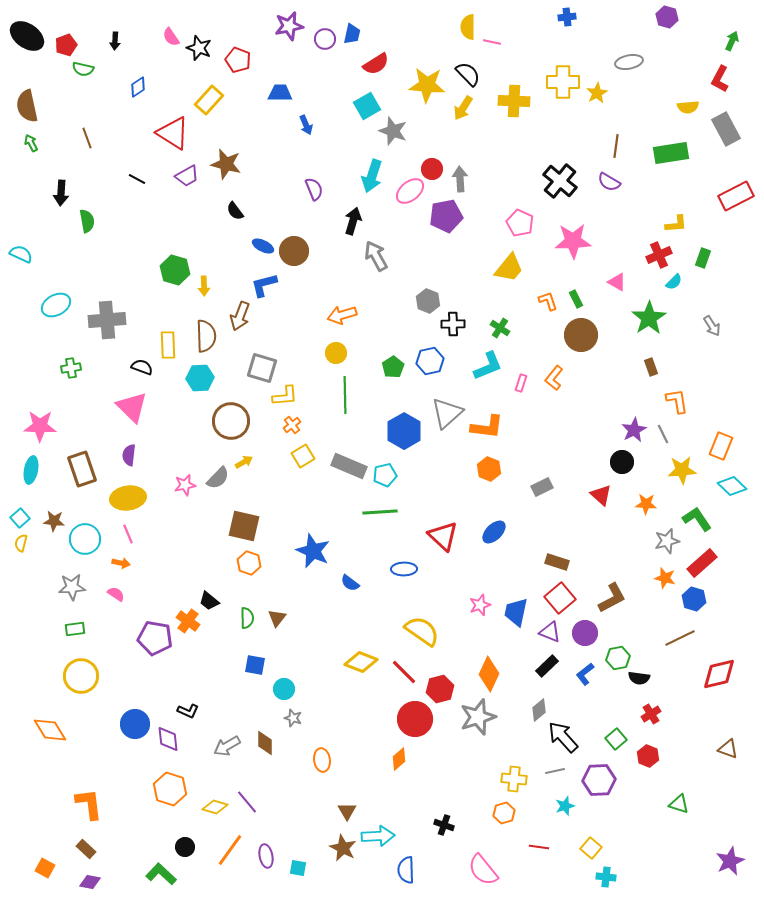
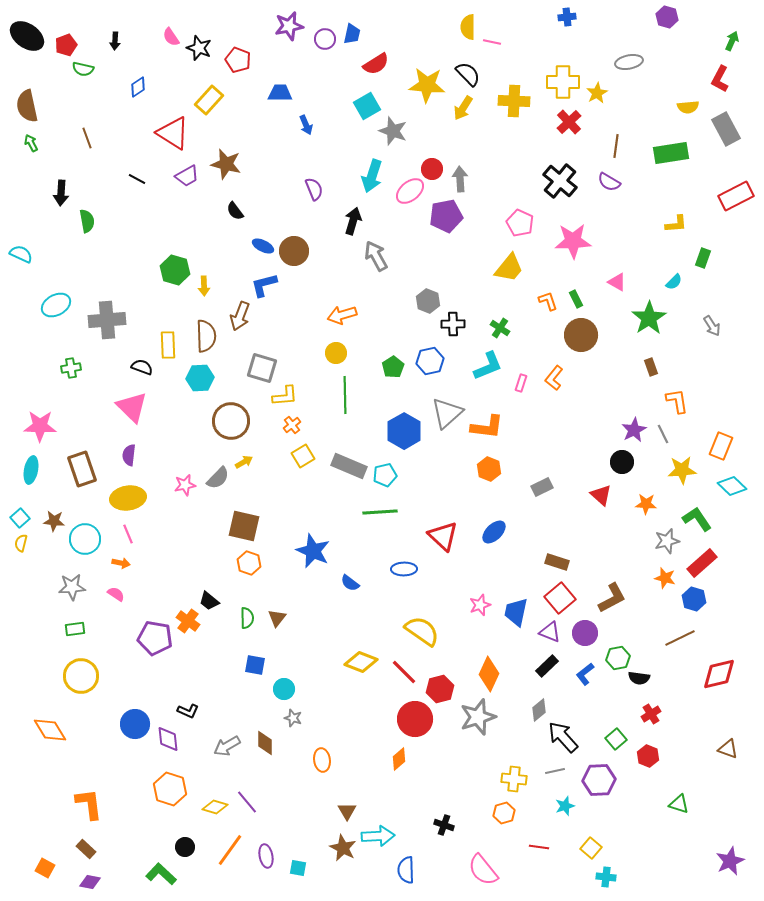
red cross at (659, 255): moved 90 px left, 133 px up; rotated 20 degrees counterclockwise
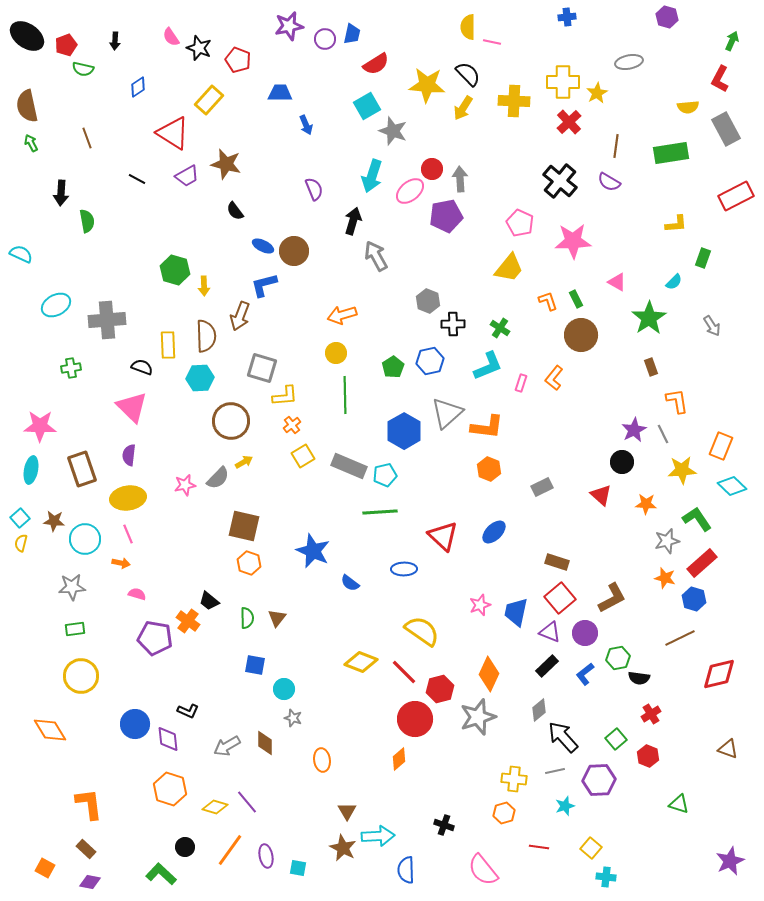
pink semicircle at (116, 594): moved 21 px right; rotated 18 degrees counterclockwise
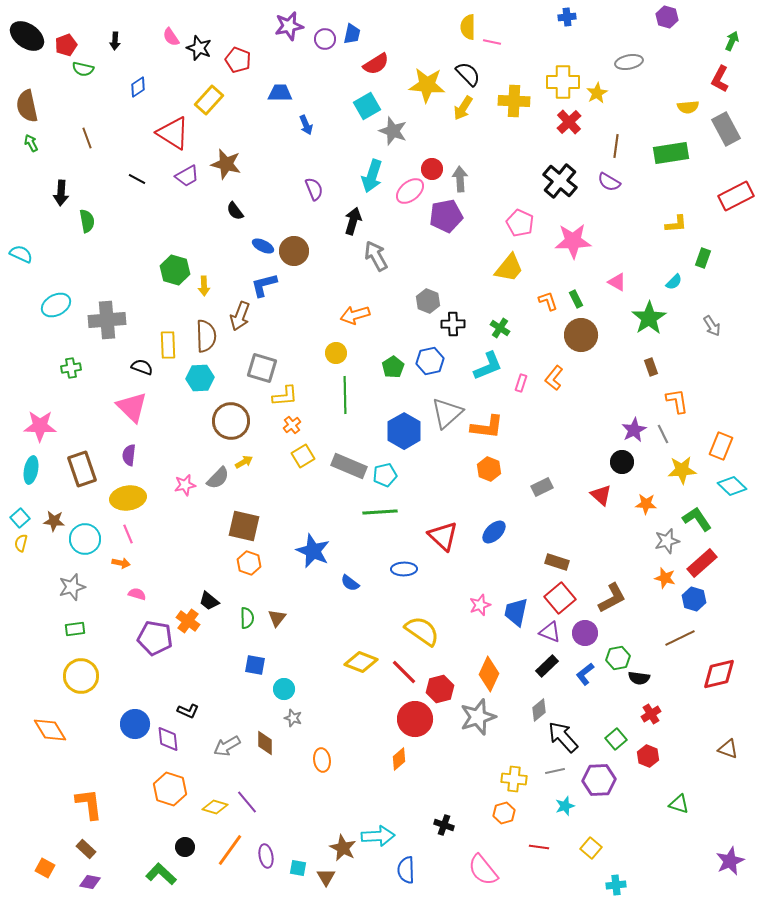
orange arrow at (342, 315): moved 13 px right
gray star at (72, 587): rotated 12 degrees counterclockwise
brown triangle at (347, 811): moved 21 px left, 66 px down
cyan cross at (606, 877): moved 10 px right, 8 px down; rotated 12 degrees counterclockwise
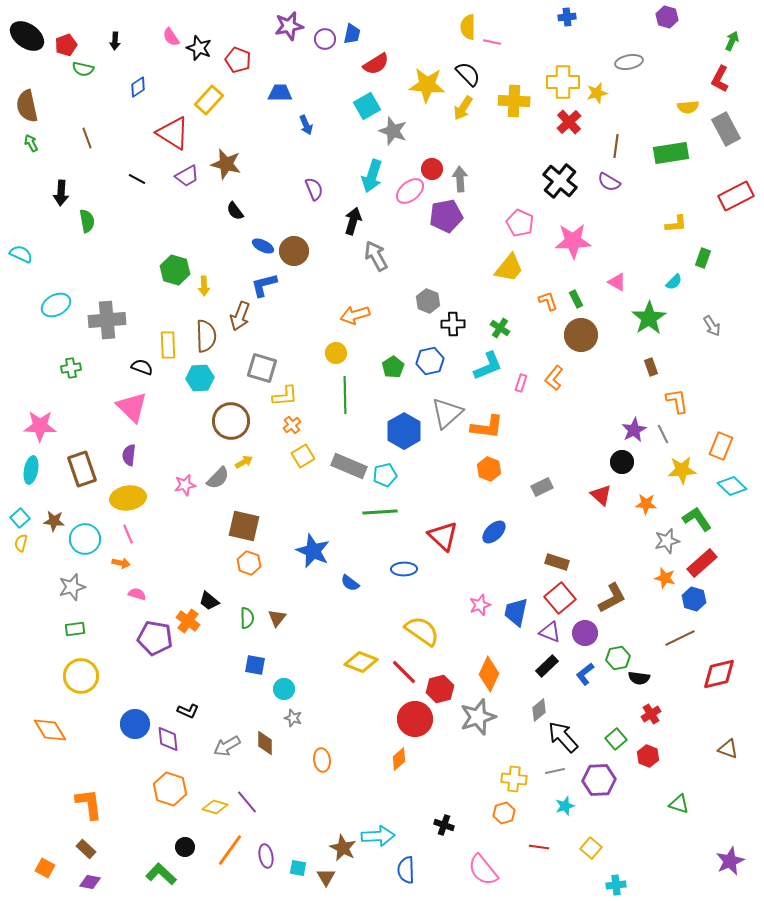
yellow star at (597, 93): rotated 15 degrees clockwise
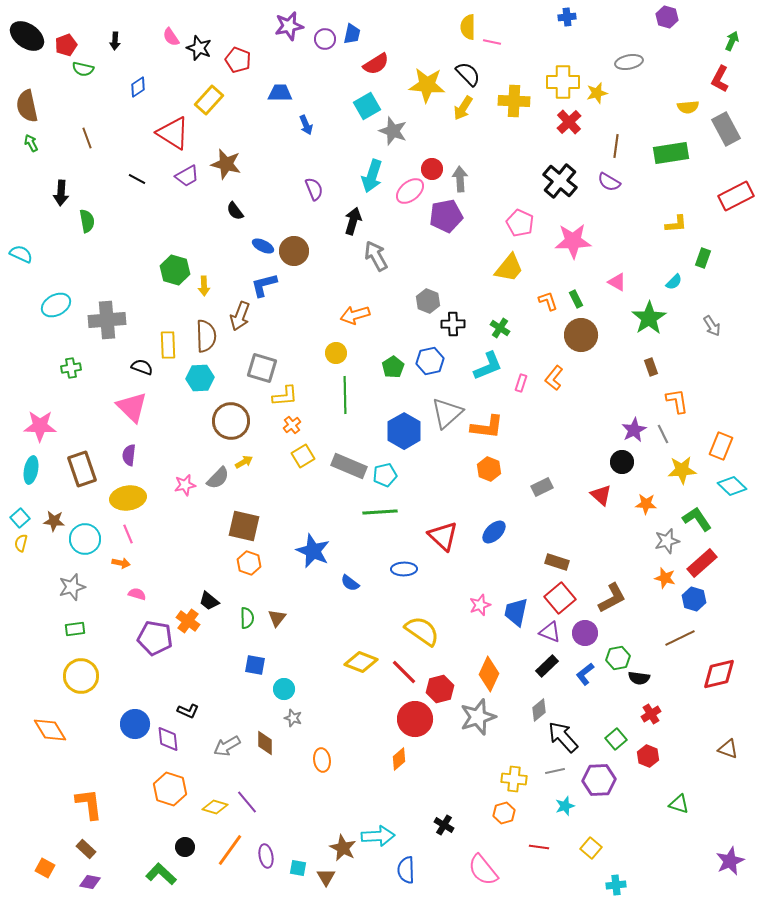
black cross at (444, 825): rotated 12 degrees clockwise
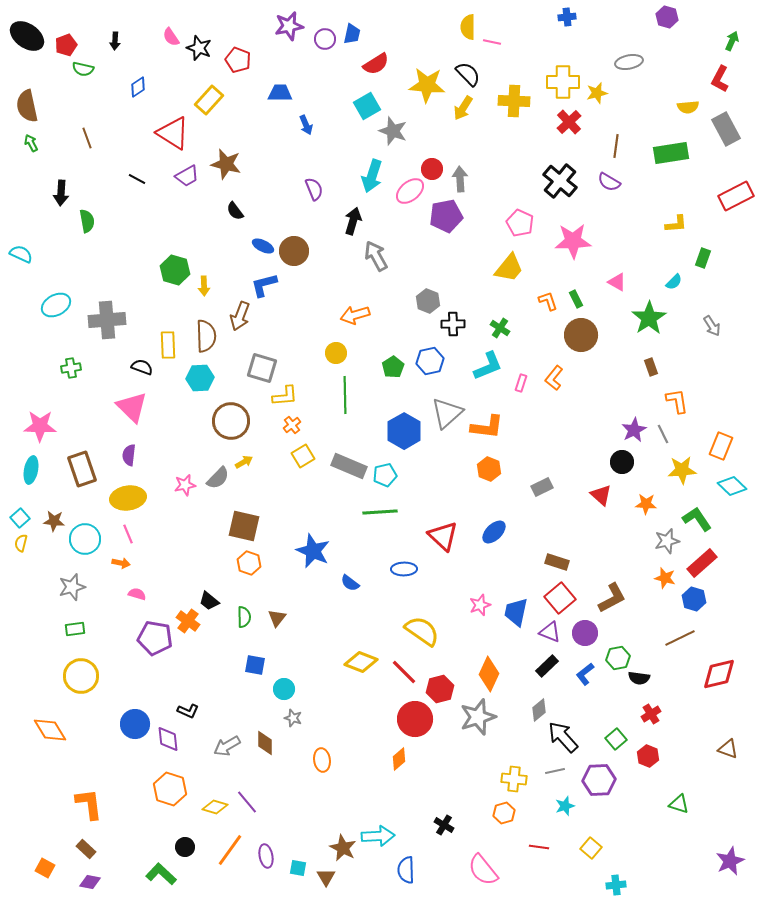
green semicircle at (247, 618): moved 3 px left, 1 px up
